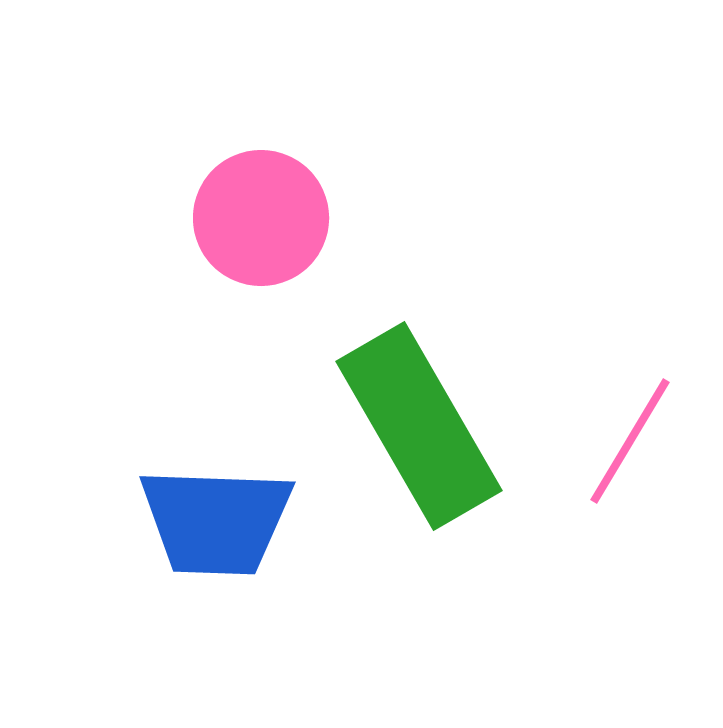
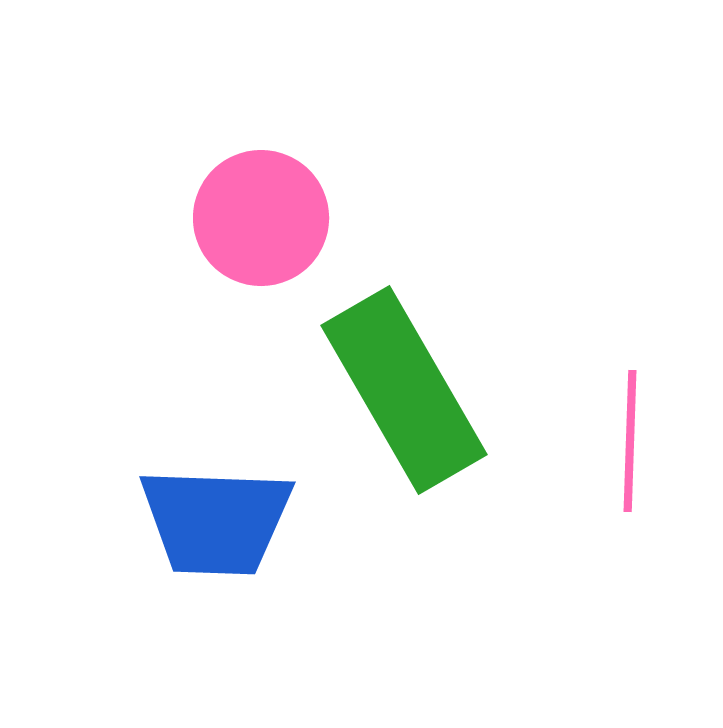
green rectangle: moved 15 px left, 36 px up
pink line: rotated 29 degrees counterclockwise
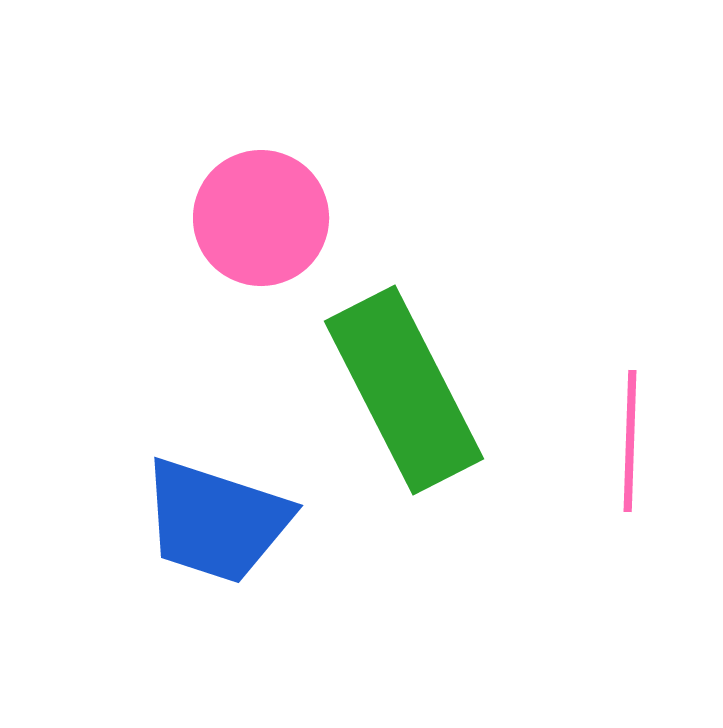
green rectangle: rotated 3 degrees clockwise
blue trapezoid: rotated 16 degrees clockwise
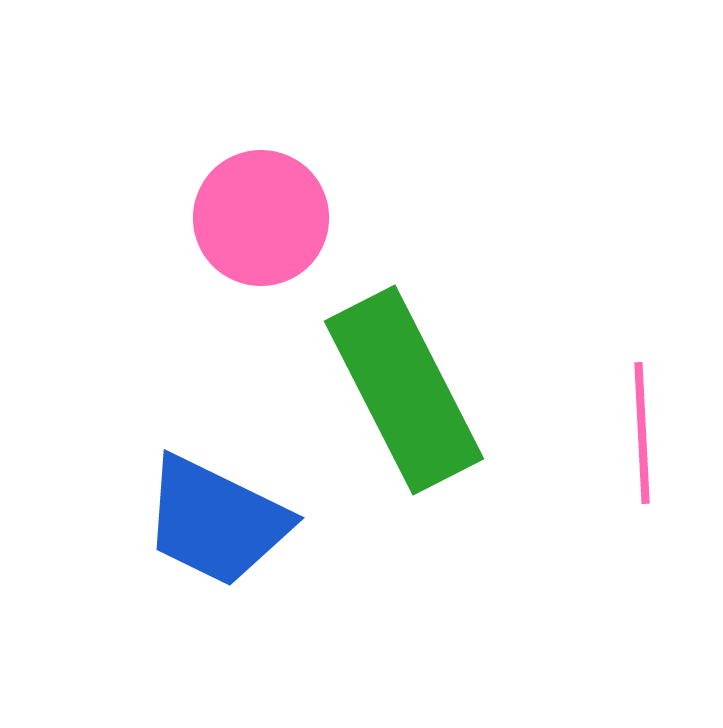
pink line: moved 12 px right, 8 px up; rotated 5 degrees counterclockwise
blue trapezoid: rotated 8 degrees clockwise
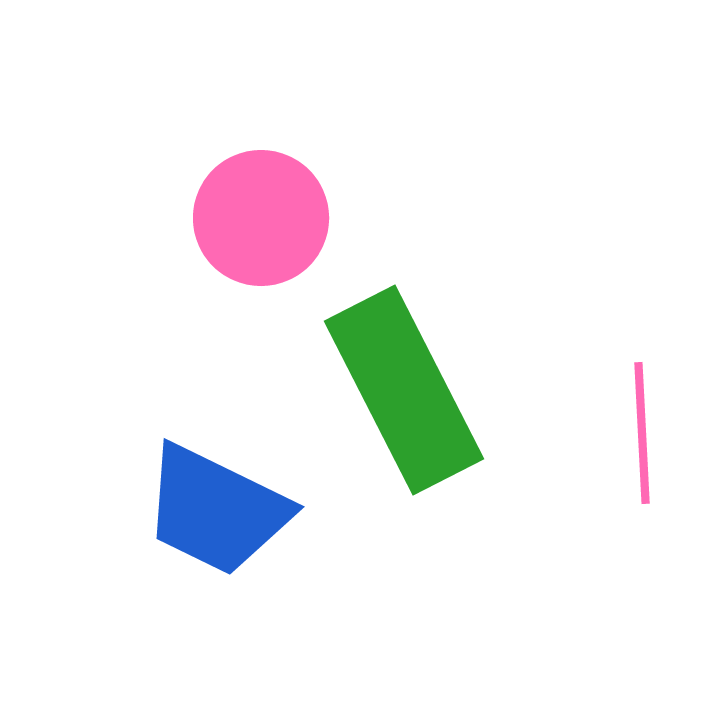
blue trapezoid: moved 11 px up
